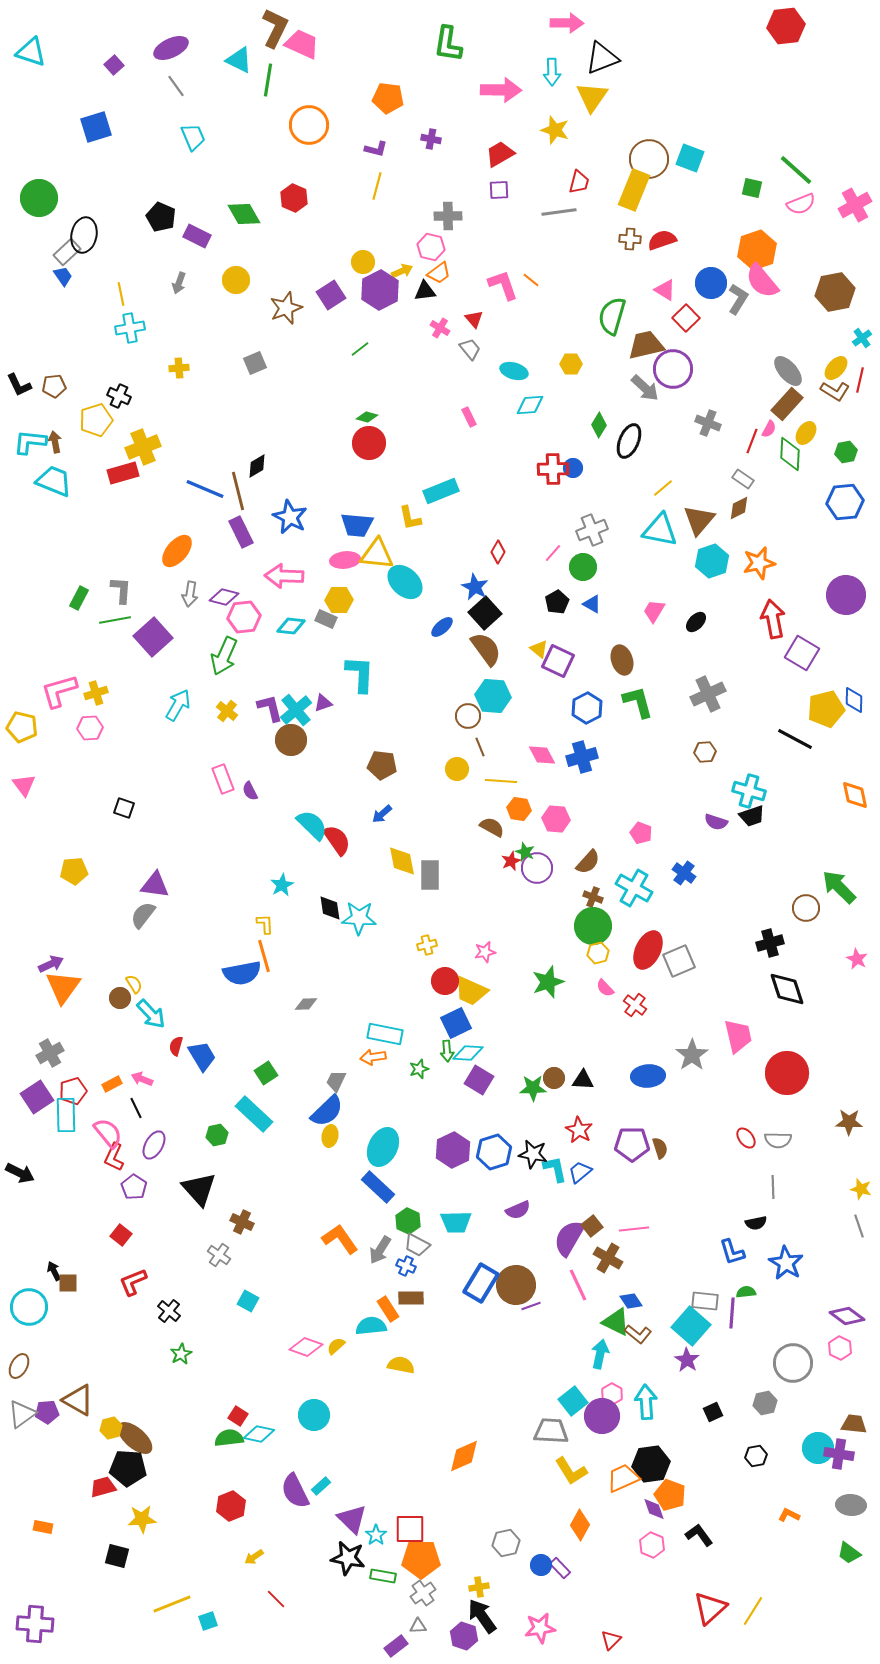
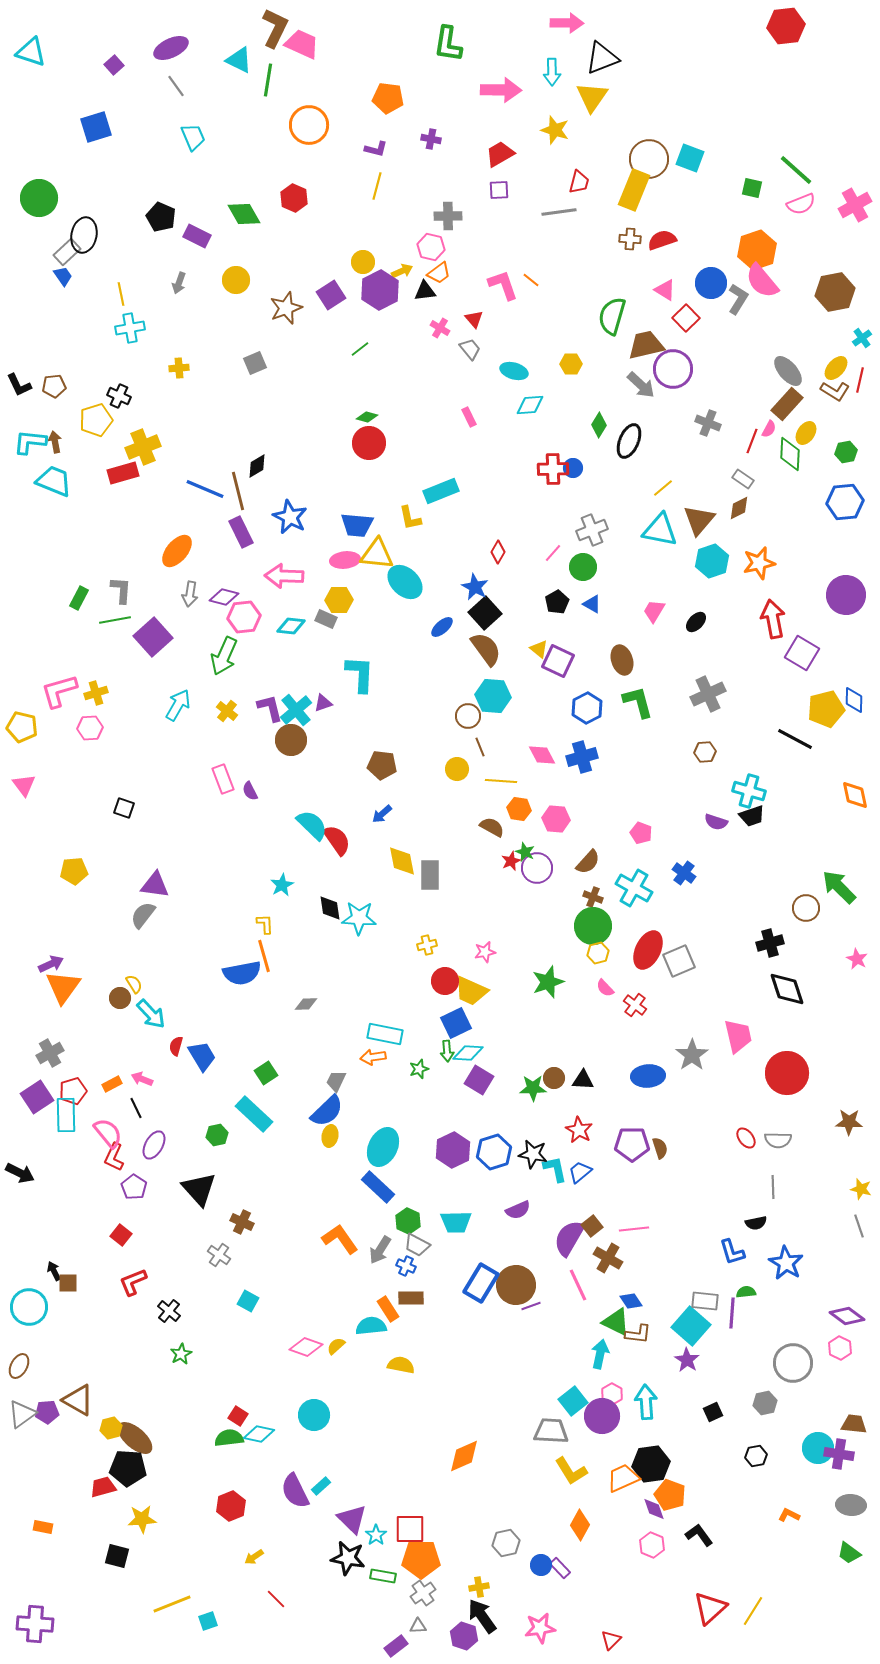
gray arrow at (645, 388): moved 4 px left, 3 px up
brown L-shape at (638, 1334): rotated 32 degrees counterclockwise
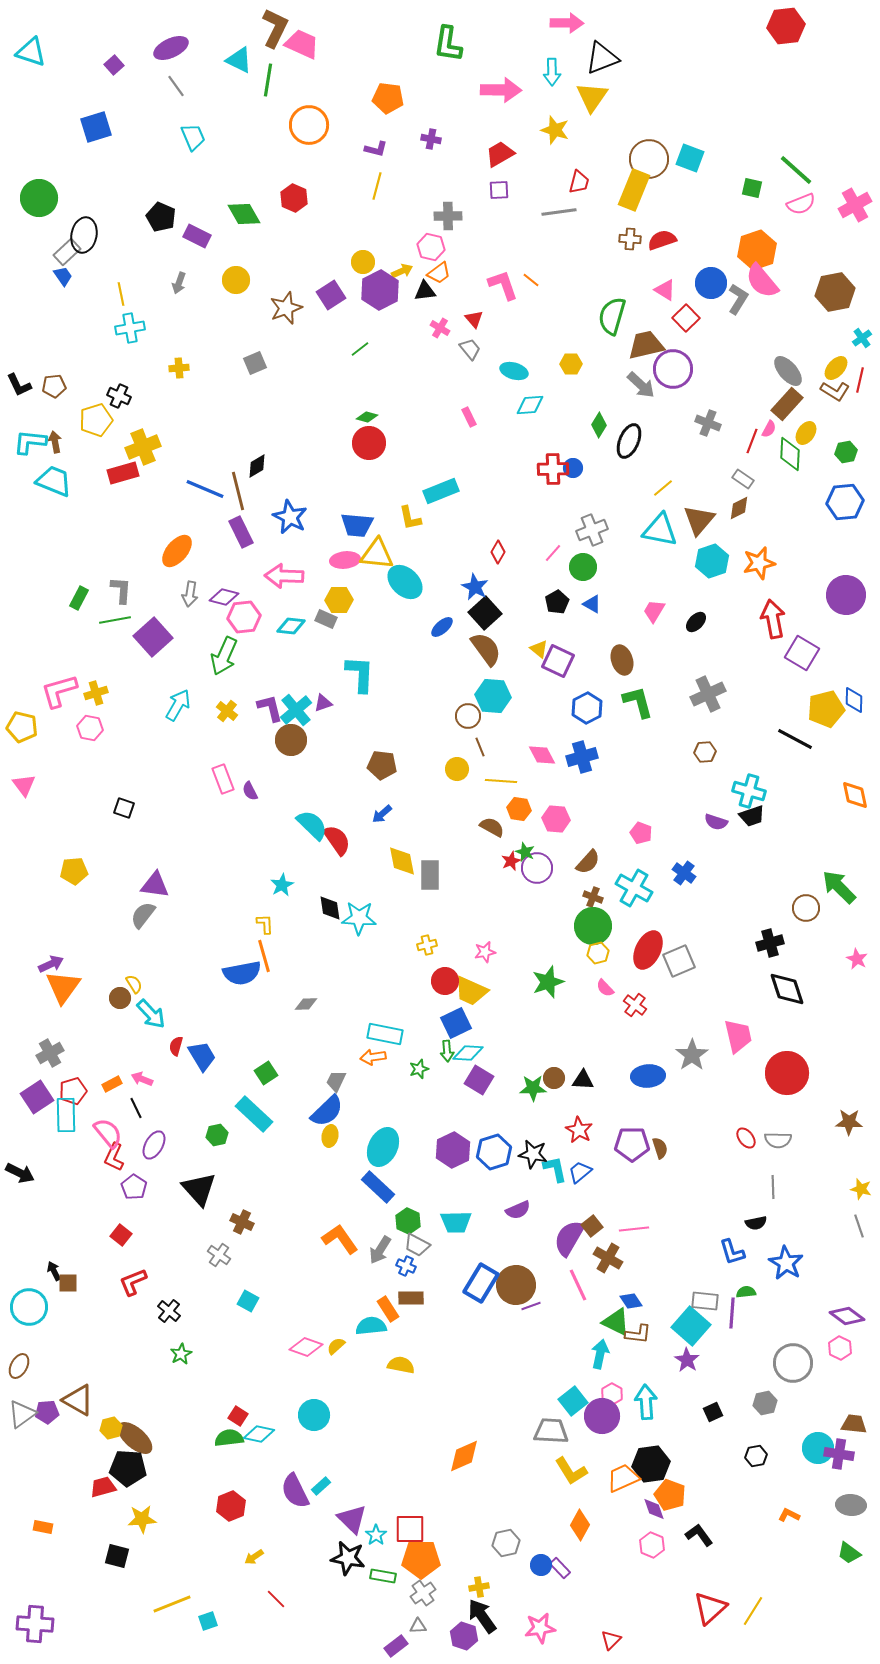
pink hexagon at (90, 728): rotated 15 degrees clockwise
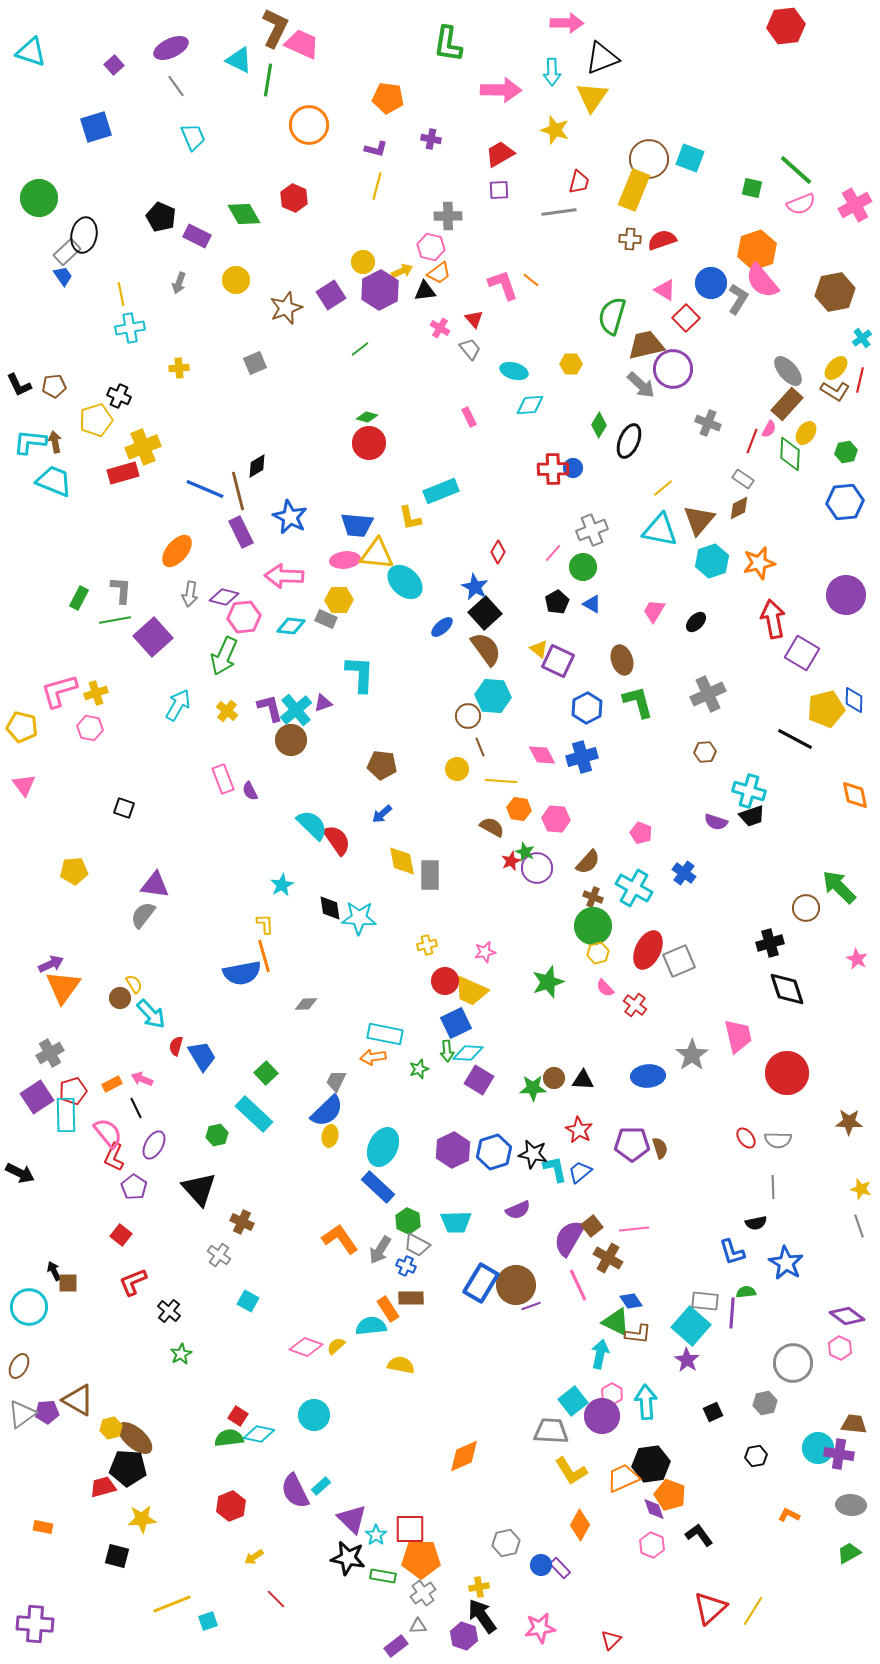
green square at (266, 1073): rotated 10 degrees counterclockwise
green trapezoid at (849, 1553): rotated 115 degrees clockwise
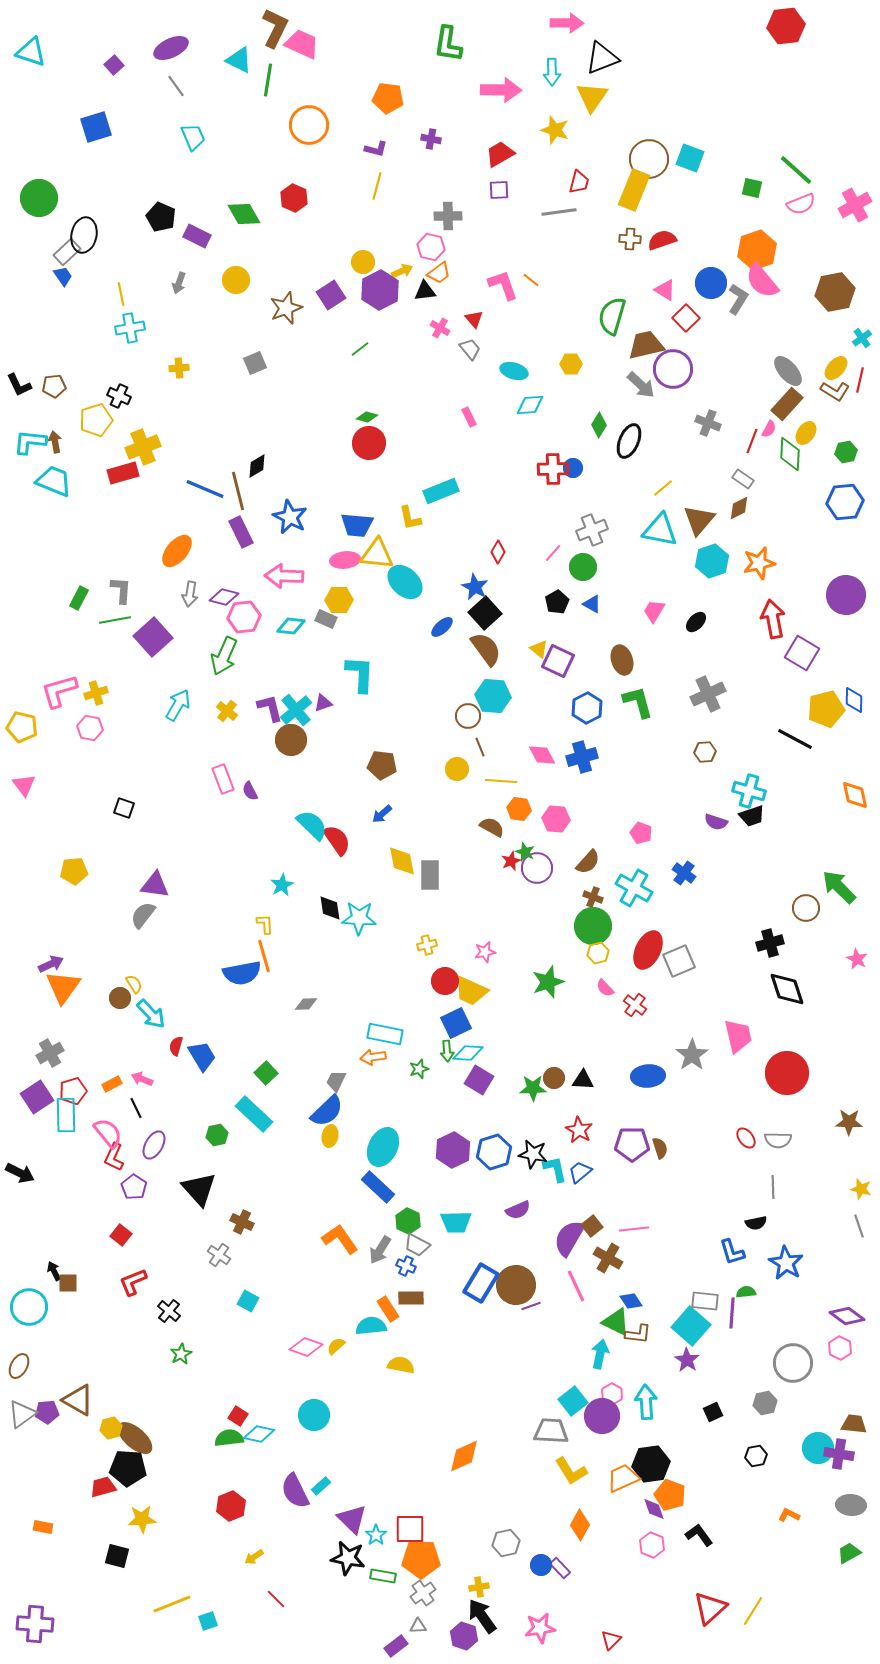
pink line at (578, 1285): moved 2 px left, 1 px down
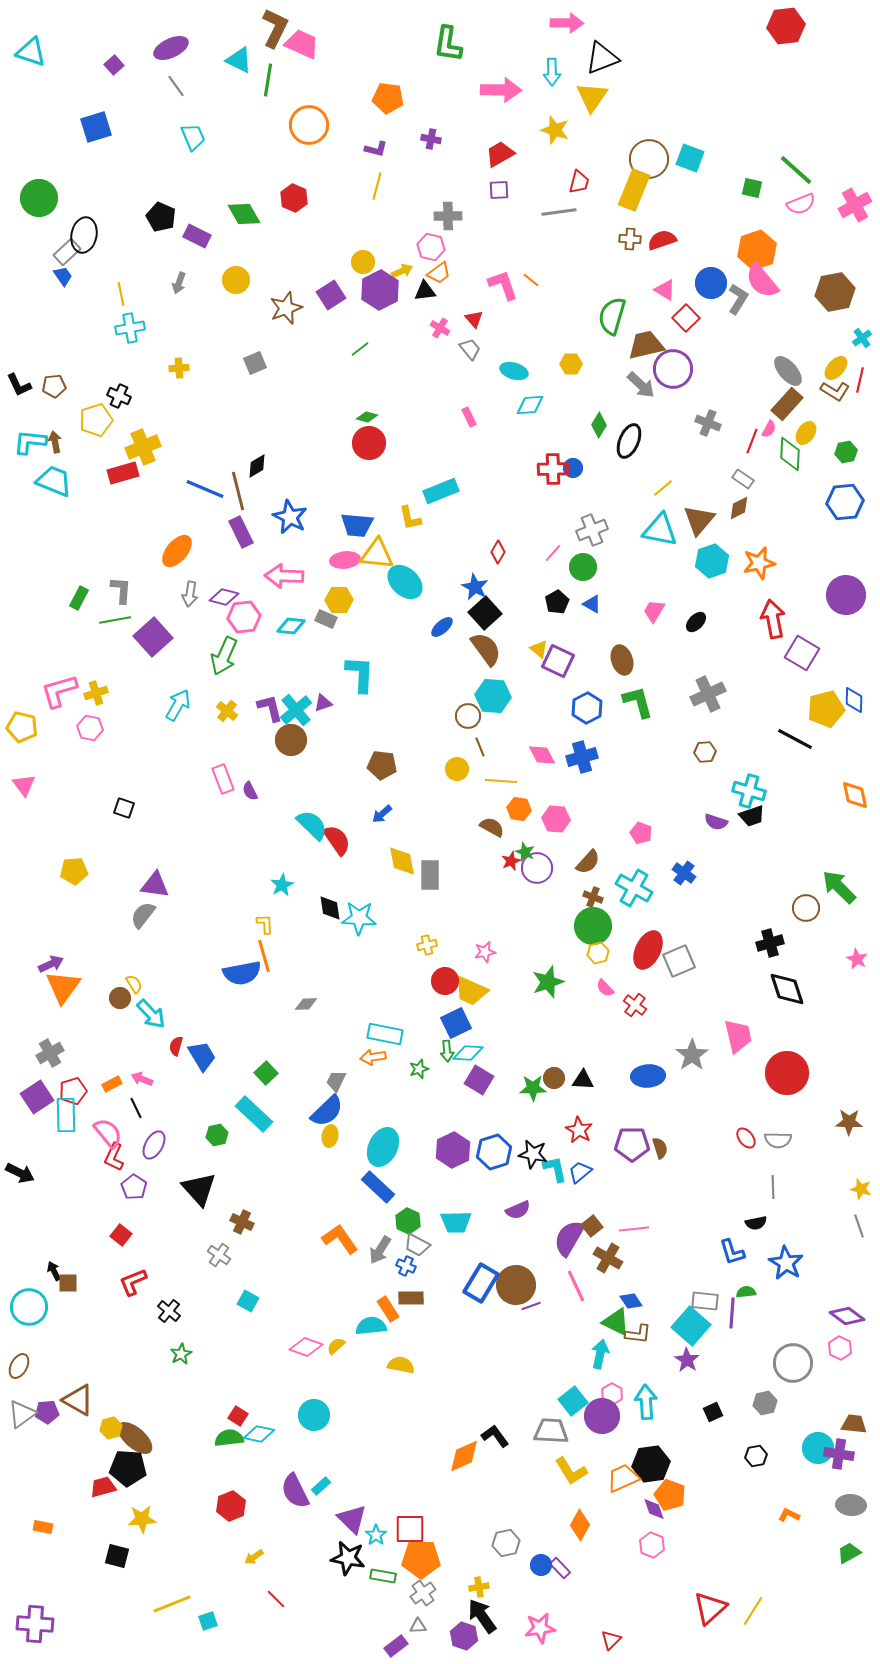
black L-shape at (699, 1535): moved 204 px left, 99 px up
